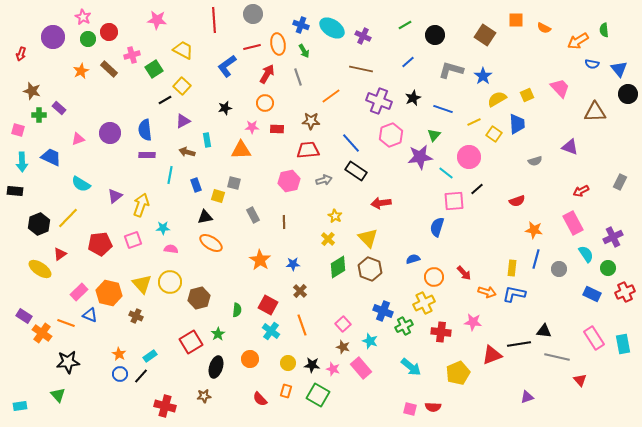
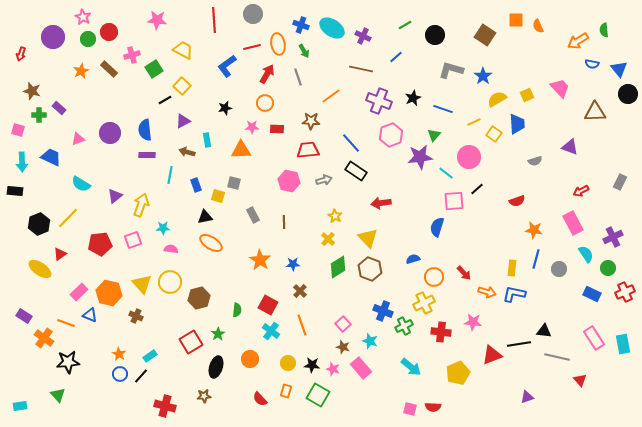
orange semicircle at (544, 28): moved 6 px left, 2 px up; rotated 40 degrees clockwise
blue line at (408, 62): moved 12 px left, 5 px up
pink hexagon at (289, 181): rotated 25 degrees clockwise
orange cross at (42, 333): moved 2 px right, 5 px down
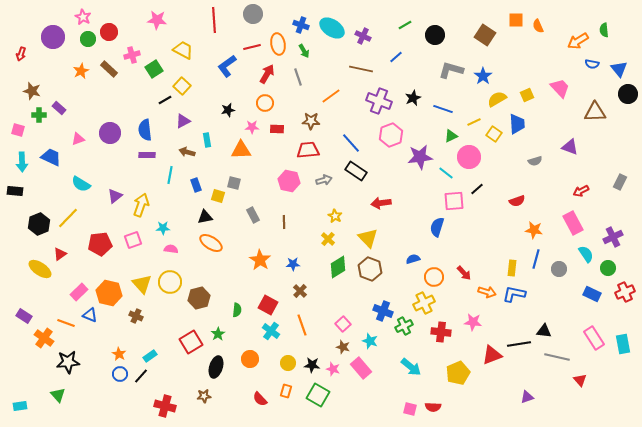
black star at (225, 108): moved 3 px right, 2 px down
green triangle at (434, 135): moved 17 px right, 1 px down; rotated 24 degrees clockwise
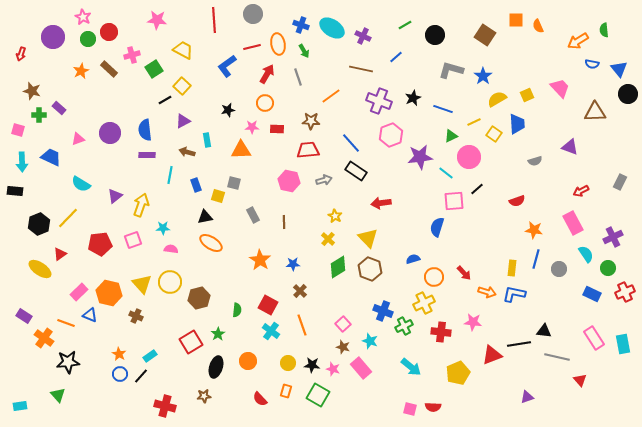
orange circle at (250, 359): moved 2 px left, 2 px down
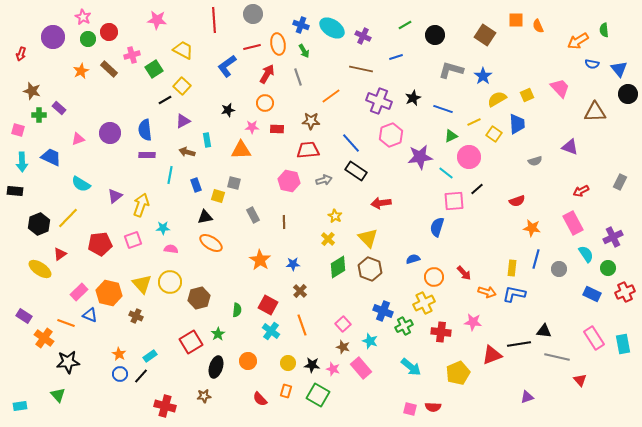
blue line at (396, 57): rotated 24 degrees clockwise
orange star at (534, 230): moved 2 px left, 2 px up
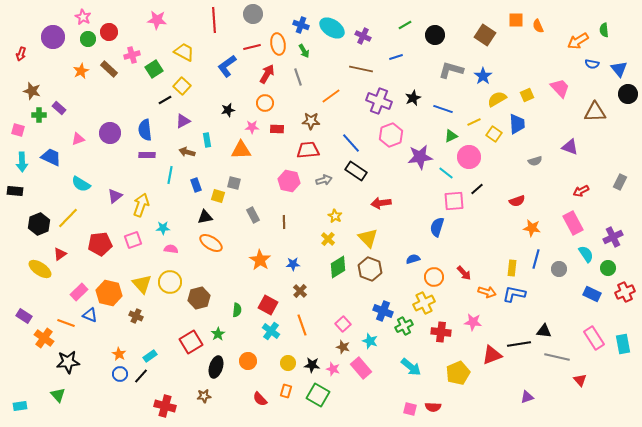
yellow trapezoid at (183, 50): moved 1 px right, 2 px down
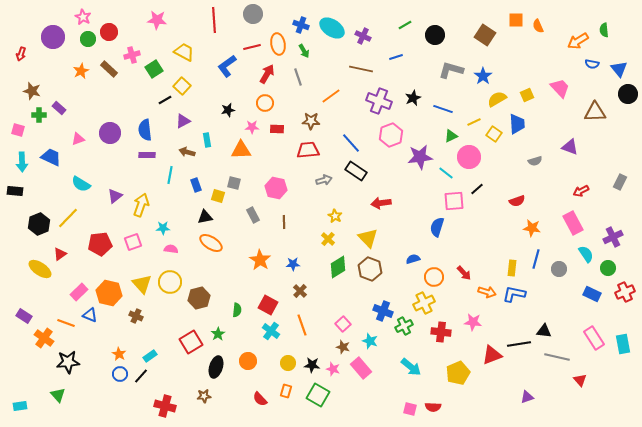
pink hexagon at (289, 181): moved 13 px left, 7 px down
pink square at (133, 240): moved 2 px down
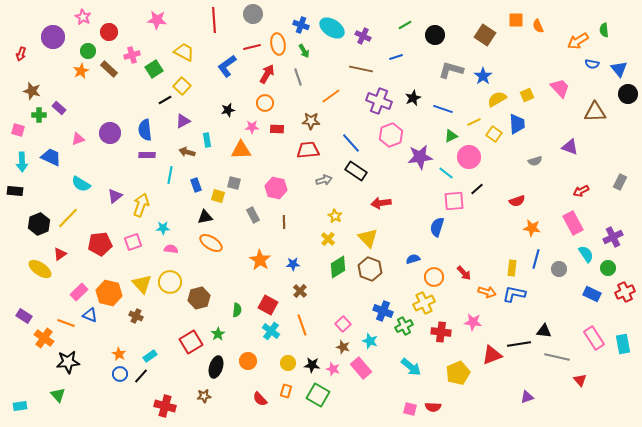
green circle at (88, 39): moved 12 px down
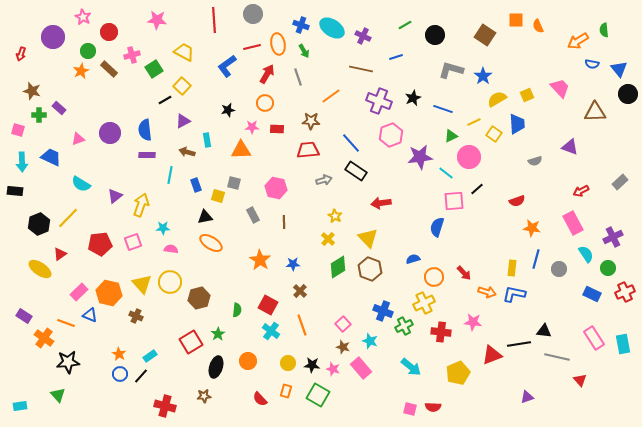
gray rectangle at (620, 182): rotated 21 degrees clockwise
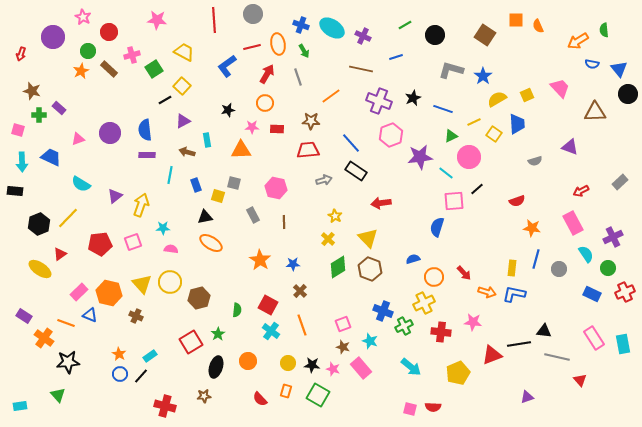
pink square at (343, 324): rotated 21 degrees clockwise
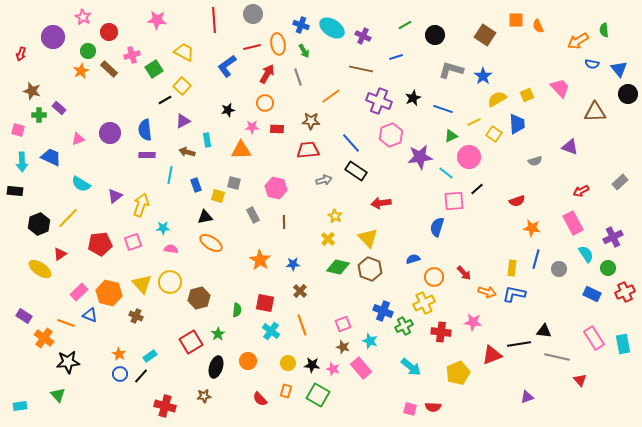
green diamond at (338, 267): rotated 45 degrees clockwise
red square at (268, 305): moved 3 px left, 2 px up; rotated 18 degrees counterclockwise
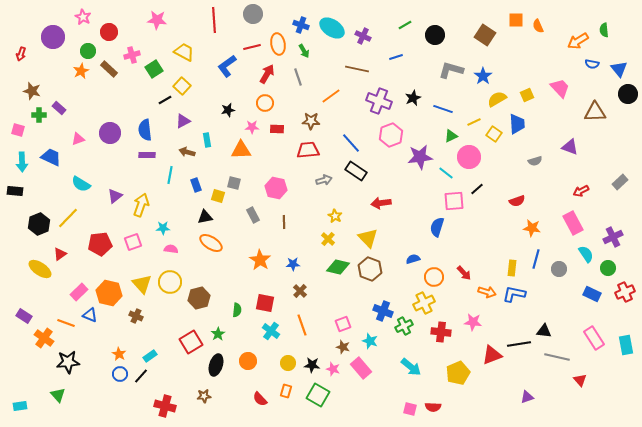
brown line at (361, 69): moved 4 px left
cyan rectangle at (623, 344): moved 3 px right, 1 px down
black ellipse at (216, 367): moved 2 px up
